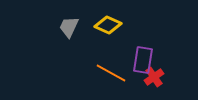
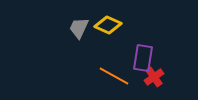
gray trapezoid: moved 10 px right, 1 px down
purple rectangle: moved 2 px up
orange line: moved 3 px right, 3 px down
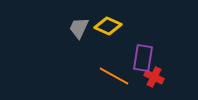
yellow diamond: moved 1 px down
red cross: rotated 30 degrees counterclockwise
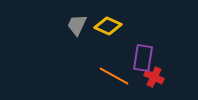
gray trapezoid: moved 2 px left, 3 px up
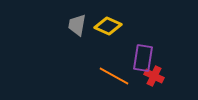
gray trapezoid: rotated 15 degrees counterclockwise
red cross: moved 1 px up
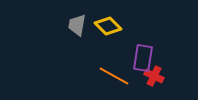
yellow diamond: rotated 20 degrees clockwise
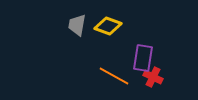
yellow diamond: rotated 24 degrees counterclockwise
red cross: moved 1 px left, 1 px down
